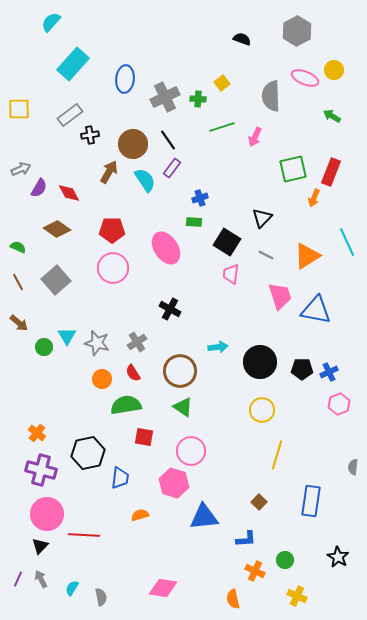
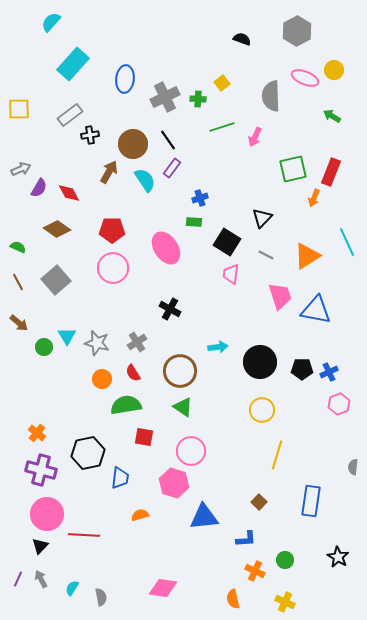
yellow cross at (297, 596): moved 12 px left, 6 px down
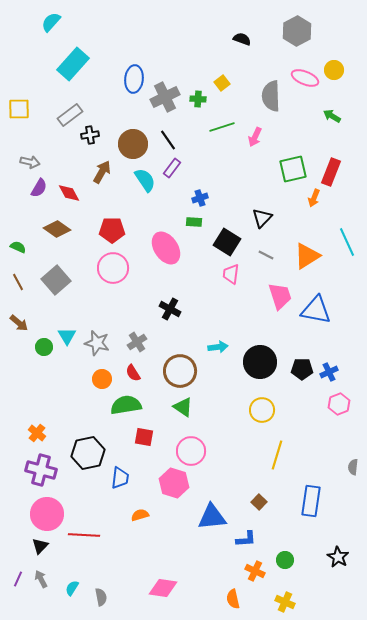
blue ellipse at (125, 79): moved 9 px right
gray arrow at (21, 169): moved 9 px right, 7 px up; rotated 36 degrees clockwise
brown arrow at (109, 172): moved 7 px left
blue triangle at (204, 517): moved 8 px right
